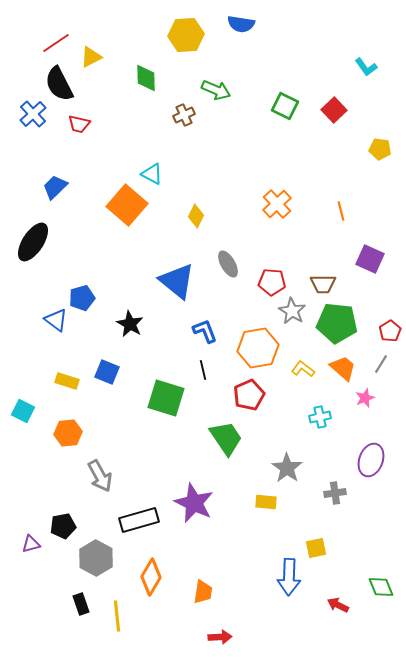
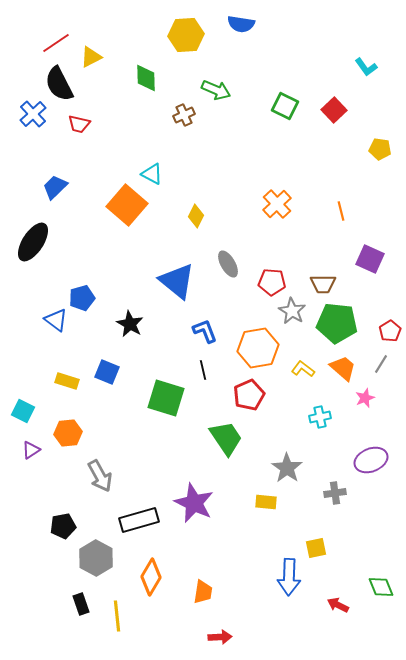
purple ellipse at (371, 460): rotated 48 degrees clockwise
purple triangle at (31, 544): moved 94 px up; rotated 18 degrees counterclockwise
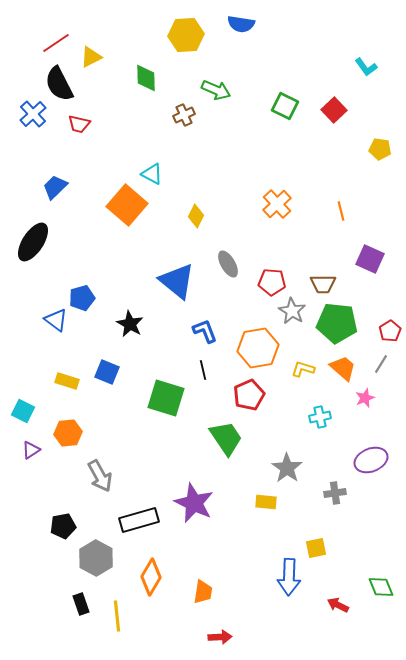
yellow L-shape at (303, 369): rotated 20 degrees counterclockwise
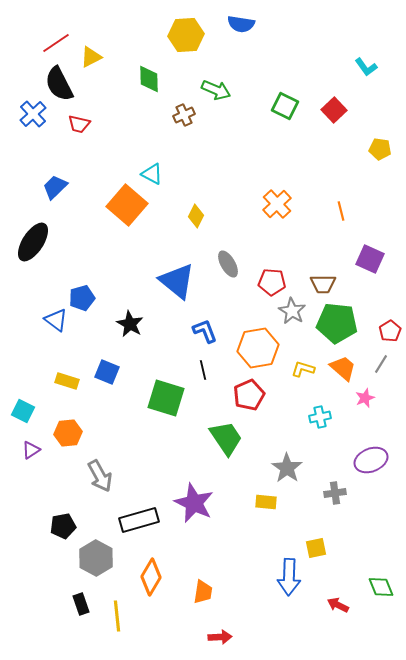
green diamond at (146, 78): moved 3 px right, 1 px down
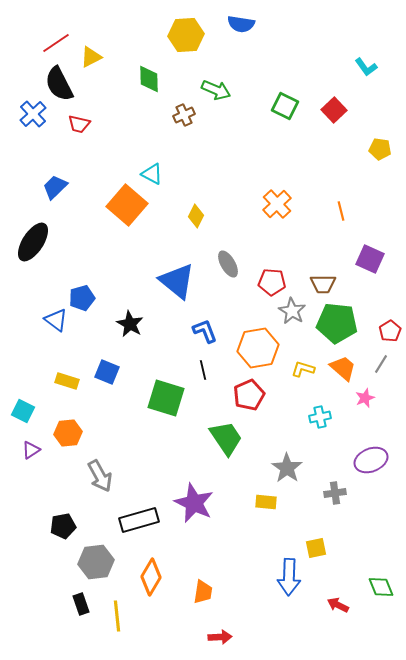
gray hexagon at (96, 558): moved 4 px down; rotated 24 degrees clockwise
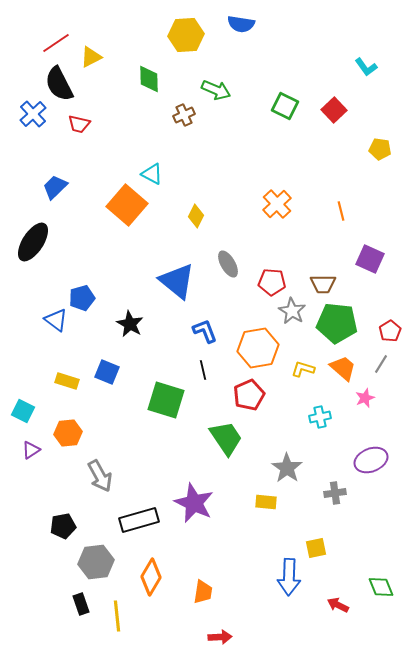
green square at (166, 398): moved 2 px down
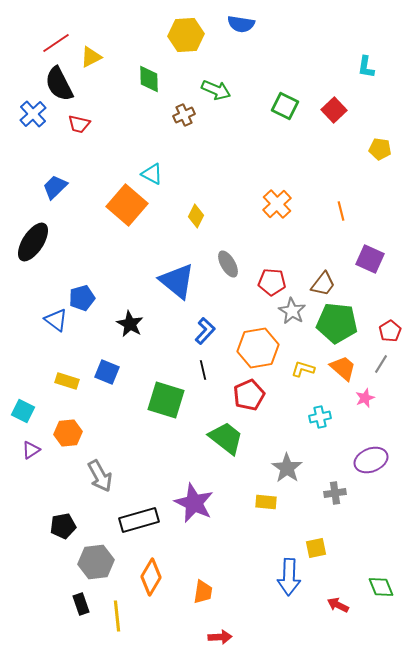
cyan L-shape at (366, 67): rotated 45 degrees clockwise
brown trapezoid at (323, 284): rotated 52 degrees counterclockwise
blue L-shape at (205, 331): rotated 64 degrees clockwise
green trapezoid at (226, 438): rotated 18 degrees counterclockwise
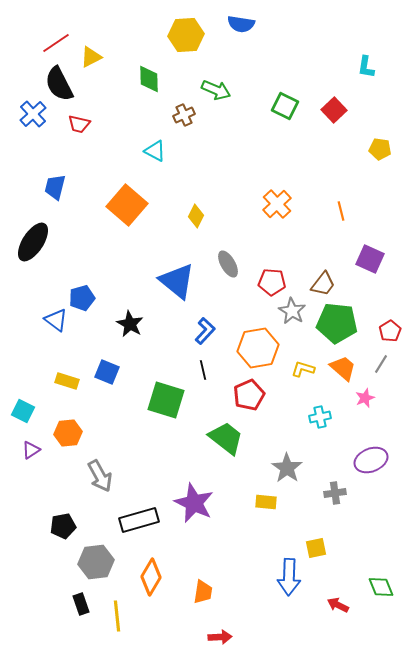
cyan triangle at (152, 174): moved 3 px right, 23 px up
blue trapezoid at (55, 187): rotated 32 degrees counterclockwise
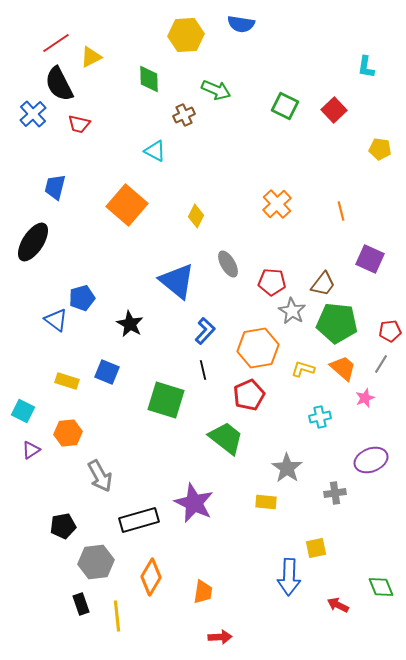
red pentagon at (390, 331): rotated 25 degrees clockwise
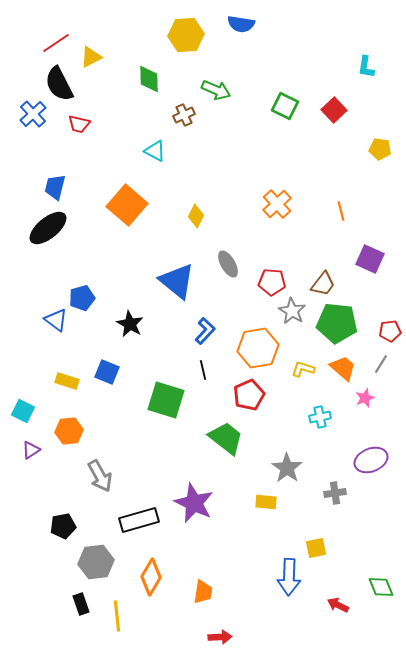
black ellipse at (33, 242): moved 15 px right, 14 px up; rotated 18 degrees clockwise
orange hexagon at (68, 433): moved 1 px right, 2 px up
